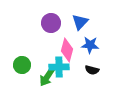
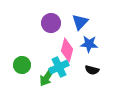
blue star: moved 1 px left, 1 px up
cyan cross: rotated 24 degrees counterclockwise
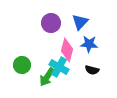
cyan cross: rotated 36 degrees counterclockwise
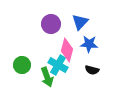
purple circle: moved 1 px down
cyan cross: moved 1 px left, 2 px up
green arrow: rotated 54 degrees counterclockwise
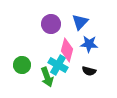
black semicircle: moved 3 px left, 1 px down
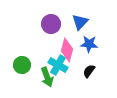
black semicircle: rotated 112 degrees clockwise
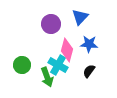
blue triangle: moved 5 px up
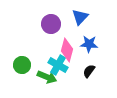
green arrow: rotated 48 degrees counterclockwise
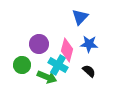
purple circle: moved 12 px left, 20 px down
black semicircle: rotated 96 degrees clockwise
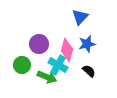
blue star: moved 2 px left; rotated 18 degrees counterclockwise
